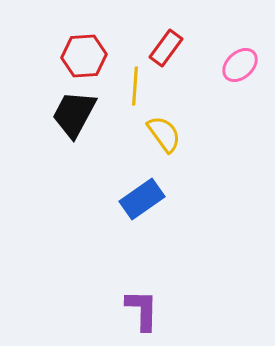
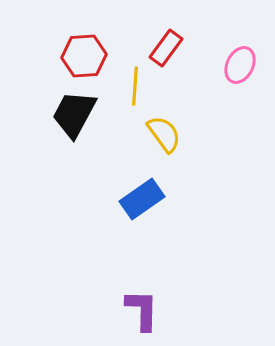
pink ellipse: rotated 21 degrees counterclockwise
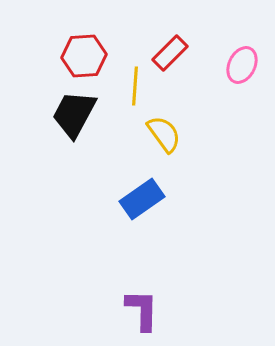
red rectangle: moved 4 px right, 5 px down; rotated 9 degrees clockwise
pink ellipse: moved 2 px right
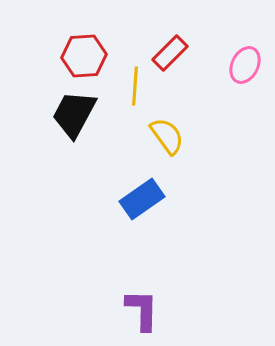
pink ellipse: moved 3 px right
yellow semicircle: moved 3 px right, 2 px down
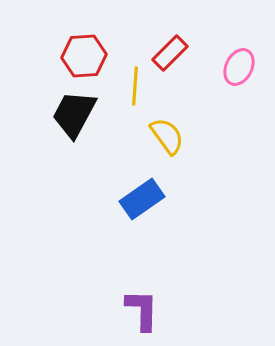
pink ellipse: moved 6 px left, 2 px down
